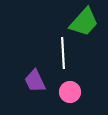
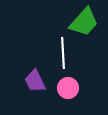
pink circle: moved 2 px left, 4 px up
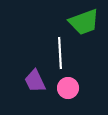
green trapezoid: rotated 28 degrees clockwise
white line: moved 3 px left
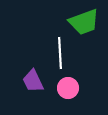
purple trapezoid: moved 2 px left
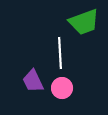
pink circle: moved 6 px left
